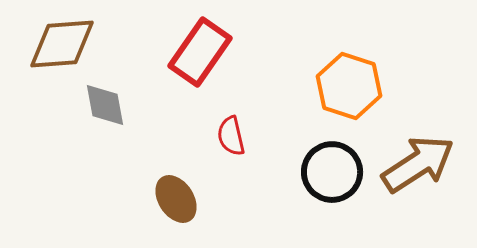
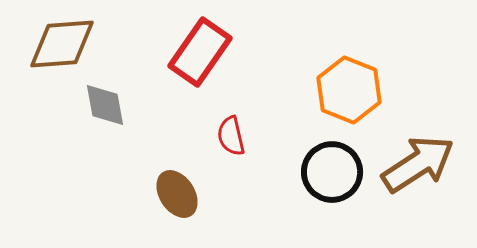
orange hexagon: moved 4 px down; rotated 4 degrees clockwise
brown ellipse: moved 1 px right, 5 px up
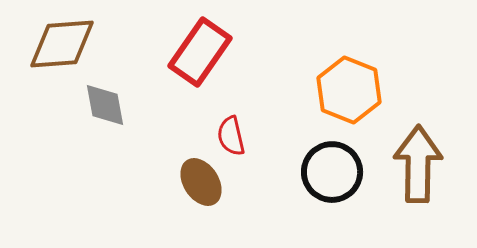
brown arrow: rotated 56 degrees counterclockwise
brown ellipse: moved 24 px right, 12 px up
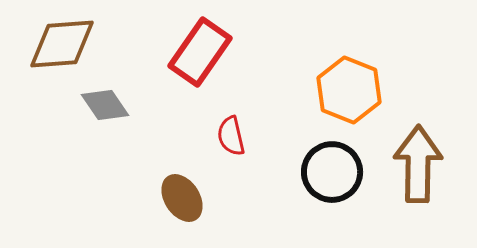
gray diamond: rotated 24 degrees counterclockwise
brown ellipse: moved 19 px left, 16 px down
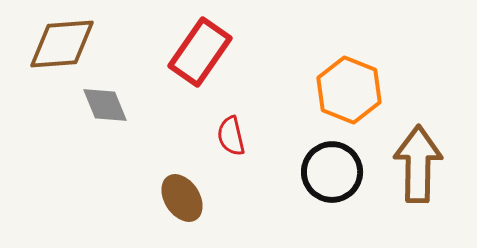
gray diamond: rotated 12 degrees clockwise
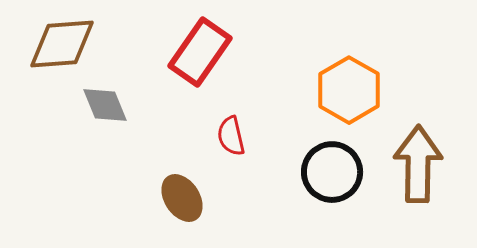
orange hexagon: rotated 8 degrees clockwise
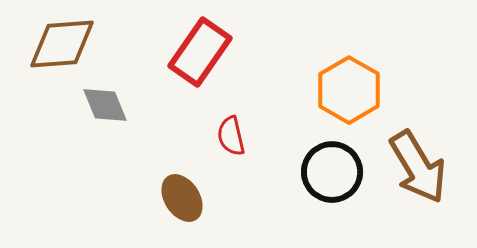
brown arrow: moved 3 px down; rotated 148 degrees clockwise
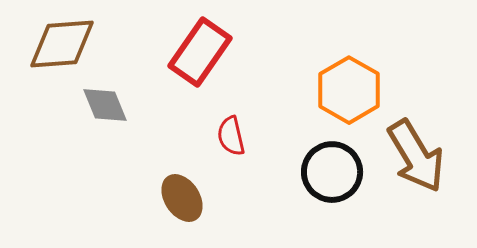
brown arrow: moved 2 px left, 11 px up
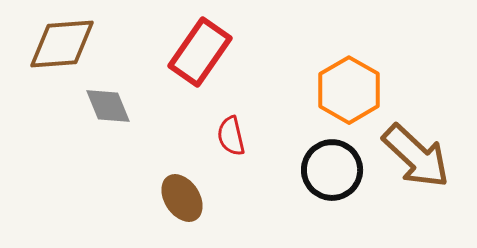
gray diamond: moved 3 px right, 1 px down
brown arrow: rotated 16 degrees counterclockwise
black circle: moved 2 px up
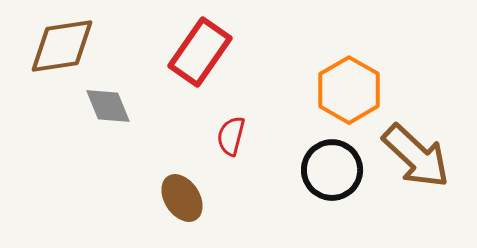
brown diamond: moved 2 px down; rotated 4 degrees counterclockwise
red semicircle: rotated 27 degrees clockwise
